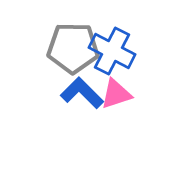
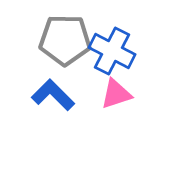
gray pentagon: moved 8 px left, 8 px up
blue L-shape: moved 29 px left, 2 px down
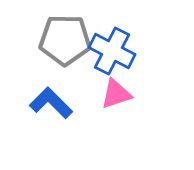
blue L-shape: moved 2 px left, 8 px down
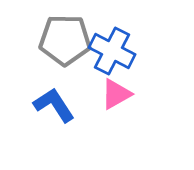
pink triangle: rotated 12 degrees counterclockwise
blue L-shape: moved 3 px right, 2 px down; rotated 12 degrees clockwise
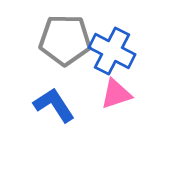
pink triangle: rotated 12 degrees clockwise
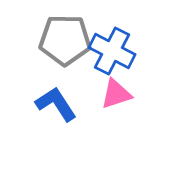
blue L-shape: moved 2 px right, 1 px up
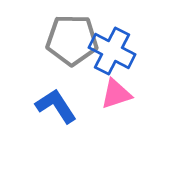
gray pentagon: moved 7 px right
blue L-shape: moved 2 px down
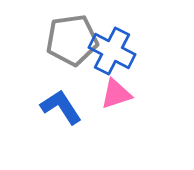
gray pentagon: rotated 9 degrees counterclockwise
blue L-shape: moved 5 px right, 1 px down
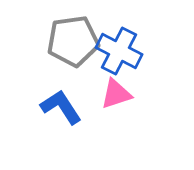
gray pentagon: moved 1 px right, 1 px down
blue cross: moved 7 px right
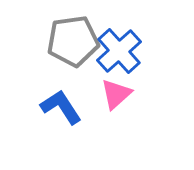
blue cross: rotated 21 degrees clockwise
pink triangle: rotated 24 degrees counterclockwise
